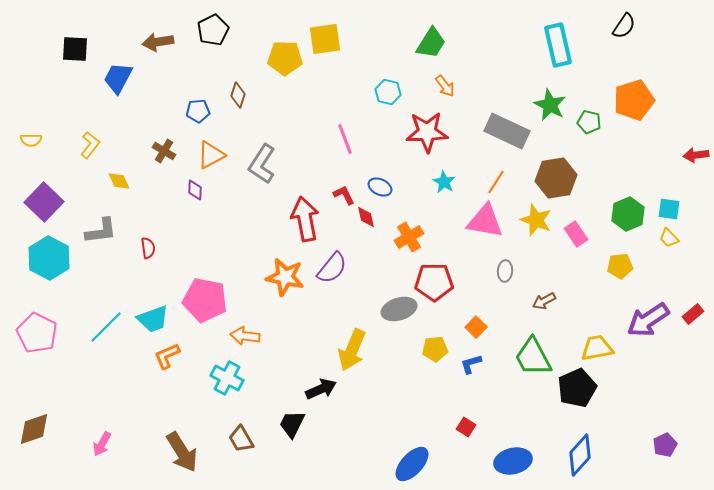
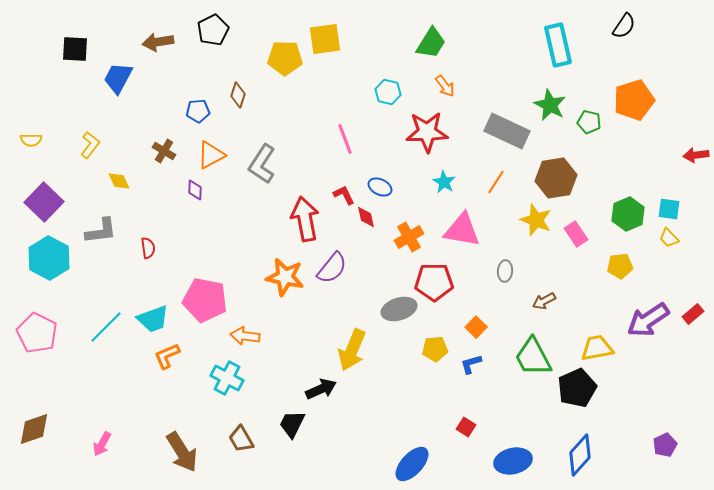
pink triangle at (485, 221): moved 23 px left, 9 px down
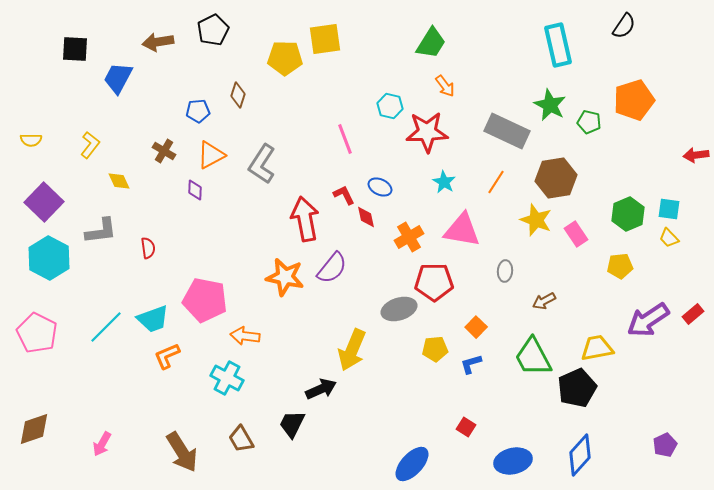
cyan hexagon at (388, 92): moved 2 px right, 14 px down
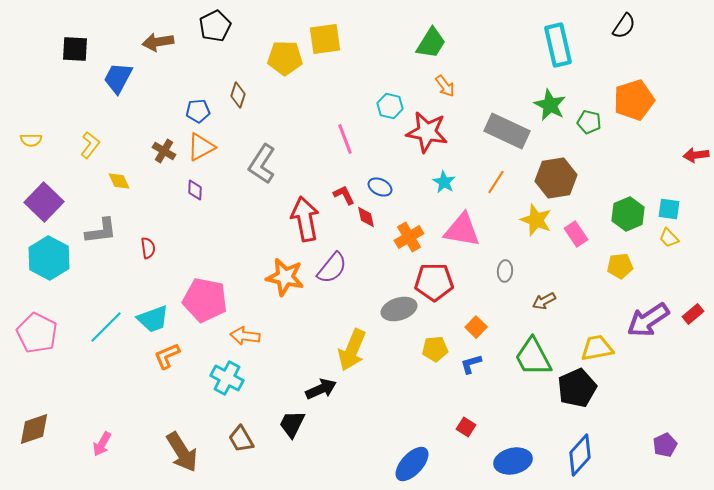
black pentagon at (213, 30): moved 2 px right, 4 px up
red star at (427, 132): rotated 12 degrees clockwise
orange triangle at (211, 155): moved 10 px left, 8 px up
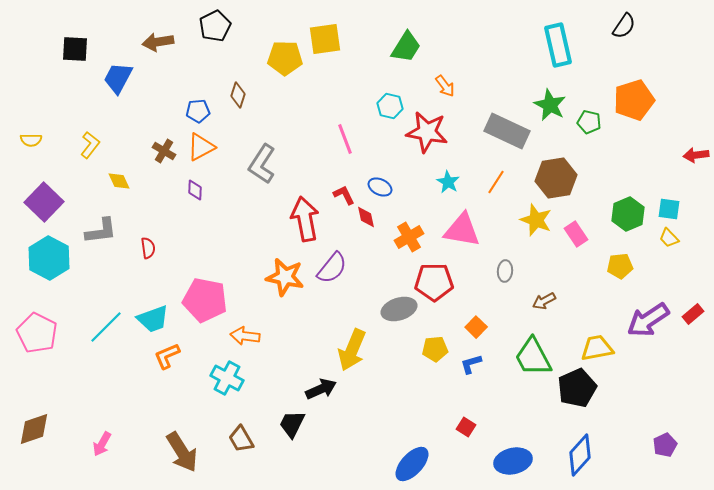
green trapezoid at (431, 43): moved 25 px left, 4 px down
cyan star at (444, 182): moved 4 px right
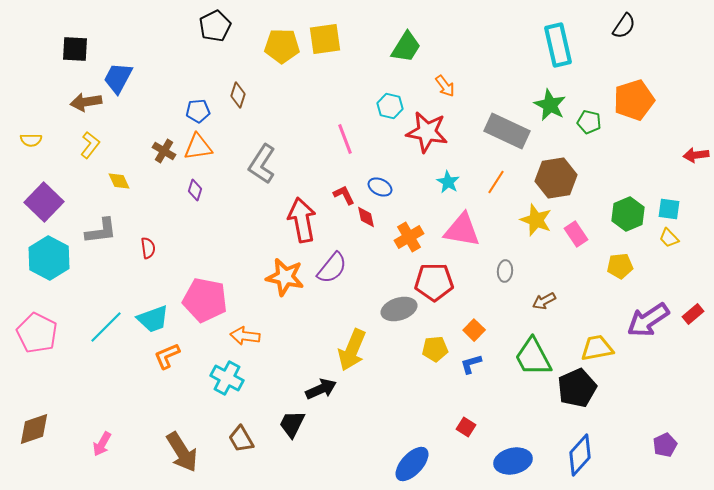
brown arrow at (158, 42): moved 72 px left, 60 px down
yellow pentagon at (285, 58): moved 3 px left, 12 px up
orange triangle at (201, 147): moved 3 px left; rotated 20 degrees clockwise
purple diamond at (195, 190): rotated 15 degrees clockwise
red arrow at (305, 219): moved 3 px left, 1 px down
orange square at (476, 327): moved 2 px left, 3 px down
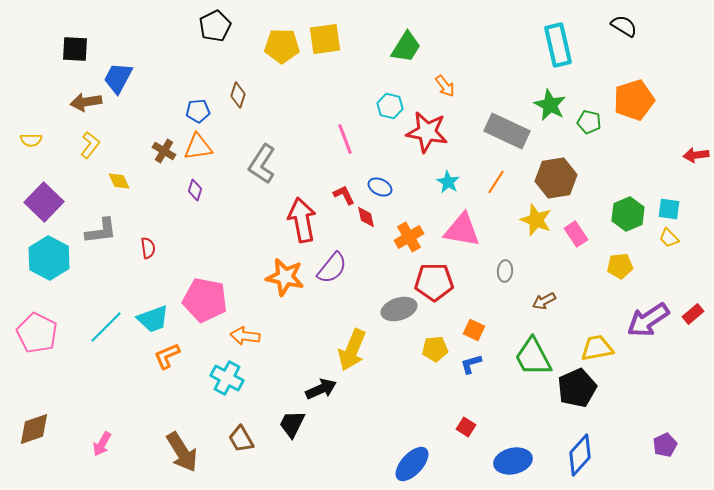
black semicircle at (624, 26): rotated 92 degrees counterclockwise
orange square at (474, 330): rotated 20 degrees counterclockwise
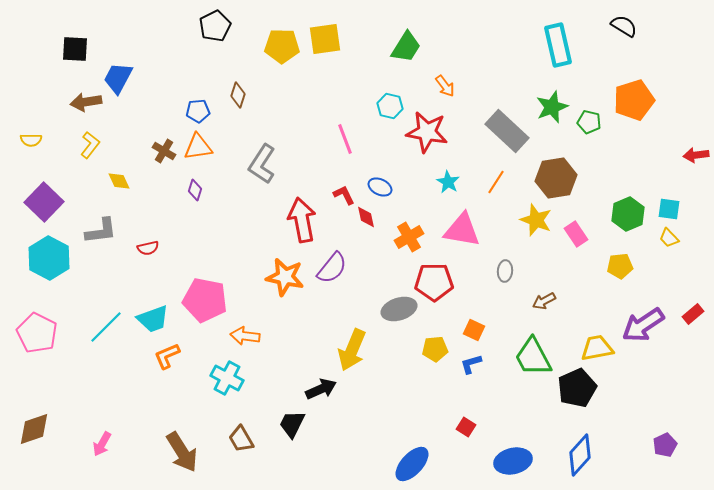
green star at (550, 105): moved 2 px right, 2 px down; rotated 24 degrees clockwise
gray rectangle at (507, 131): rotated 18 degrees clockwise
red semicircle at (148, 248): rotated 85 degrees clockwise
purple arrow at (648, 320): moved 5 px left, 5 px down
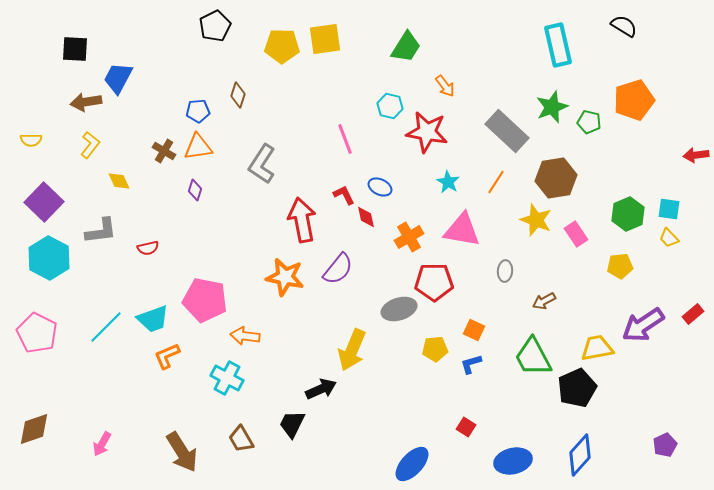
purple semicircle at (332, 268): moved 6 px right, 1 px down
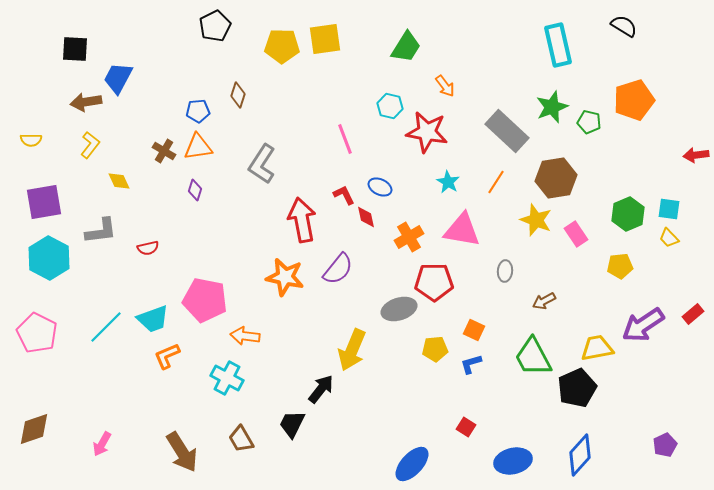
purple square at (44, 202): rotated 36 degrees clockwise
black arrow at (321, 389): rotated 28 degrees counterclockwise
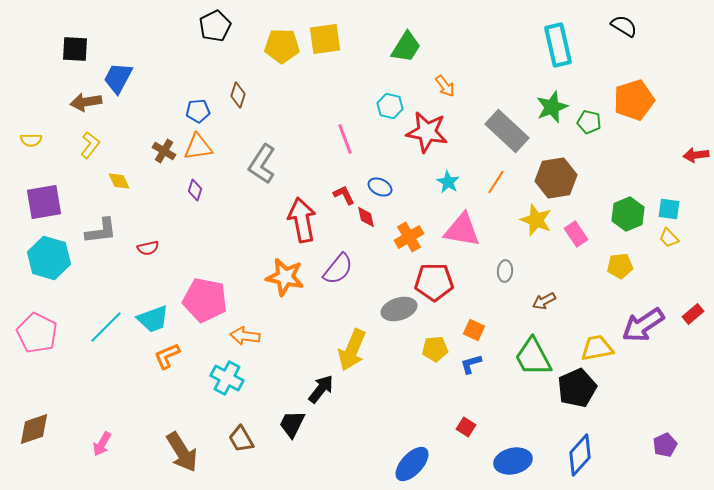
cyan hexagon at (49, 258): rotated 12 degrees counterclockwise
